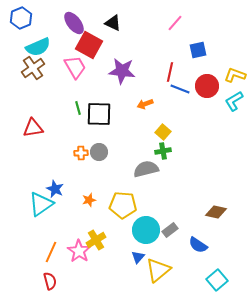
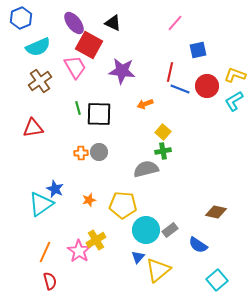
brown cross: moved 7 px right, 13 px down
orange line: moved 6 px left
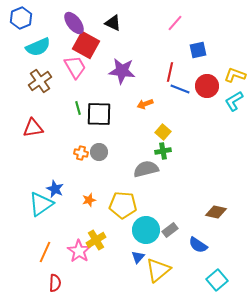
red square: moved 3 px left
orange cross: rotated 16 degrees clockwise
red semicircle: moved 5 px right, 2 px down; rotated 18 degrees clockwise
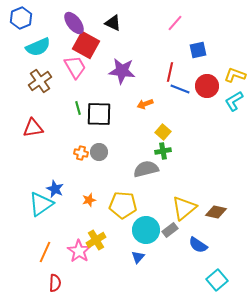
yellow triangle: moved 26 px right, 62 px up
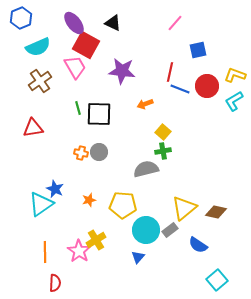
orange line: rotated 25 degrees counterclockwise
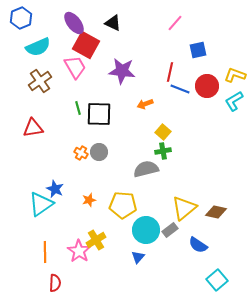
orange cross: rotated 16 degrees clockwise
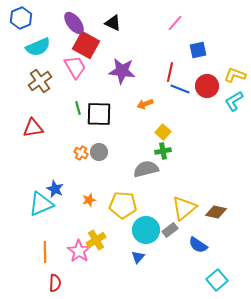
cyan triangle: rotated 12 degrees clockwise
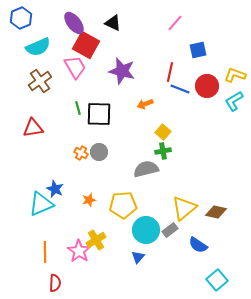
purple star: rotated 8 degrees clockwise
yellow pentagon: rotated 8 degrees counterclockwise
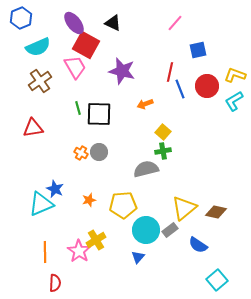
blue line: rotated 48 degrees clockwise
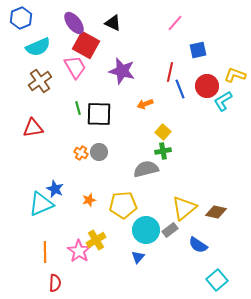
cyan L-shape: moved 11 px left
